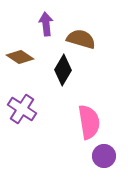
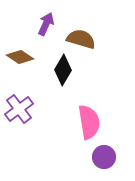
purple arrow: rotated 30 degrees clockwise
purple cross: moved 3 px left; rotated 20 degrees clockwise
purple circle: moved 1 px down
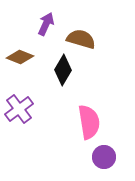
brown diamond: rotated 12 degrees counterclockwise
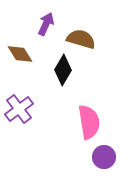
brown diamond: moved 3 px up; rotated 36 degrees clockwise
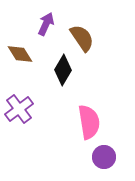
brown semicircle: moved 1 px right, 1 px up; rotated 40 degrees clockwise
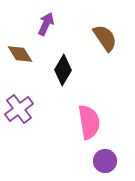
brown semicircle: moved 23 px right
purple circle: moved 1 px right, 4 px down
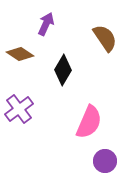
brown diamond: rotated 24 degrees counterclockwise
pink semicircle: rotated 32 degrees clockwise
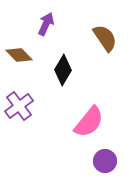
brown diamond: moved 1 px left, 1 px down; rotated 12 degrees clockwise
purple cross: moved 3 px up
pink semicircle: rotated 16 degrees clockwise
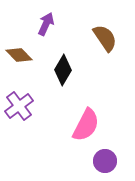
pink semicircle: moved 3 px left, 3 px down; rotated 12 degrees counterclockwise
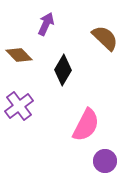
brown semicircle: rotated 12 degrees counterclockwise
